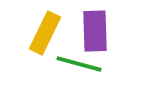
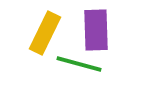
purple rectangle: moved 1 px right, 1 px up
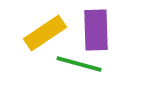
yellow rectangle: rotated 30 degrees clockwise
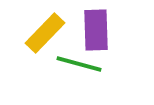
yellow rectangle: rotated 12 degrees counterclockwise
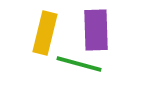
yellow rectangle: rotated 30 degrees counterclockwise
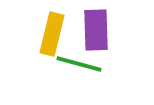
yellow rectangle: moved 7 px right, 1 px down
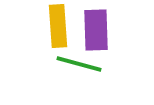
yellow rectangle: moved 6 px right, 8 px up; rotated 18 degrees counterclockwise
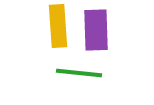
green line: moved 9 px down; rotated 9 degrees counterclockwise
